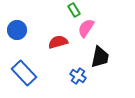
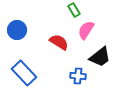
pink semicircle: moved 2 px down
red semicircle: moved 1 px right; rotated 48 degrees clockwise
black trapezoid: rotated 40 degrees clockwise
blue cross: rotated 28 degrees counterclockwise
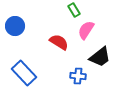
blue circle: moved 2 px left, 4 px up
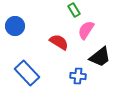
blue rectangle: moved 3 px right
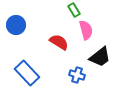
blue circle: moved 1 px right, 1 px up
pink semicircle: rotated 132 degrees clockwise
blue cross: moved 1 px left, 1 px up; rotated 14 degrees clockwise
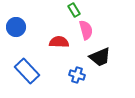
blue circle: moved 2 px down
red semicircle: rotated 30 degrees counterclockwise
black trapezoid: rotated 15 degrees clockwise
blue rectangle: moved 2 px up
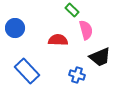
green rectangle: moved 2 px left; rotated 16 degrees counterclockwise
blue circle: moved 1 px left, 1 px down
red semicircle: moved 1 px left, 2 px up
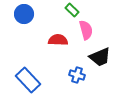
blue circle: moved 9 px right, 14 px up
blue rectangle: moved 1 px right, 9 px down
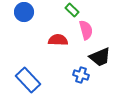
blue circle: moved 2 px up
blue cross: moved 4 px right
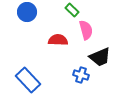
blue circle: moved 3 px right
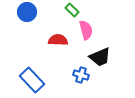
blue rectangle: moved 4 px right
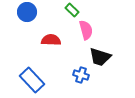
red semicircle: moved 7 px left
black trapezoid: rotated 40 degrees clockwise
